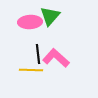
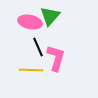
pink ellipse: rotated 15 degrees clockwise
black line: moved 7 px up; rotated 18 degrees counterclockwise
pink L-shape: rotated 64 degrees clockwise
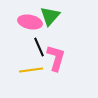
black line: moved 1 px right
yellow line: rotated 10 degrees counterclockwise
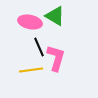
green triangle: moved 5 px right; rotated 40 degrees counterclockwise
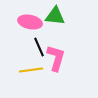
green triangle: rotated 25 degrees counterclockwise
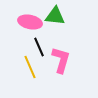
pink L-shape: moved 5 px right, 2 px down
yellow line: moved 1 px left, 3 px up; rotated 75 degrees clockwise
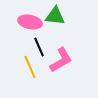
pink L-shape: rotated 44 degrees clockwise
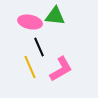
pink L-shape: moved 9 px down
